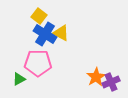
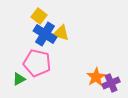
yellow triangle: rotated 12 degrees counterclockwise
pink pentagon: moved 1 px left; rotated 12 degrees clockwise
purple cross: moved 1 px down
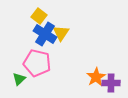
yellow triangle: rotated 48 degrees clockwise
green triangle: rotated 16 degrees counterclockwise
purple cross: rotated 24 degrees clockwise
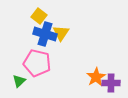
blue cross: rotated 15 degrees counterclockwise
green triangle: moved 2 px down
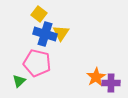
yellow square: moved 2 px up
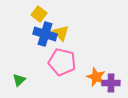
yellow triangle: rotated 18 degrees counterclockwise
pink pentagon: moved 25 px right, 1 px up
orange star: rotated 18 degrees counterclockwise
green triangle: moved 1 px up
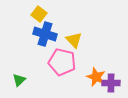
yellow triangle: moved 13 px right, 7 px down
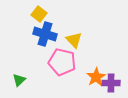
orange star: rotated 18 degrees clockwise
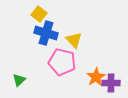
blue cross: moved 1 px right, 1 px up
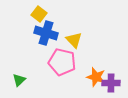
orange star: rotated 24 degrees counterclockwise
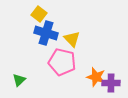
yellow triangle: moved 2 px left, 1 px up
